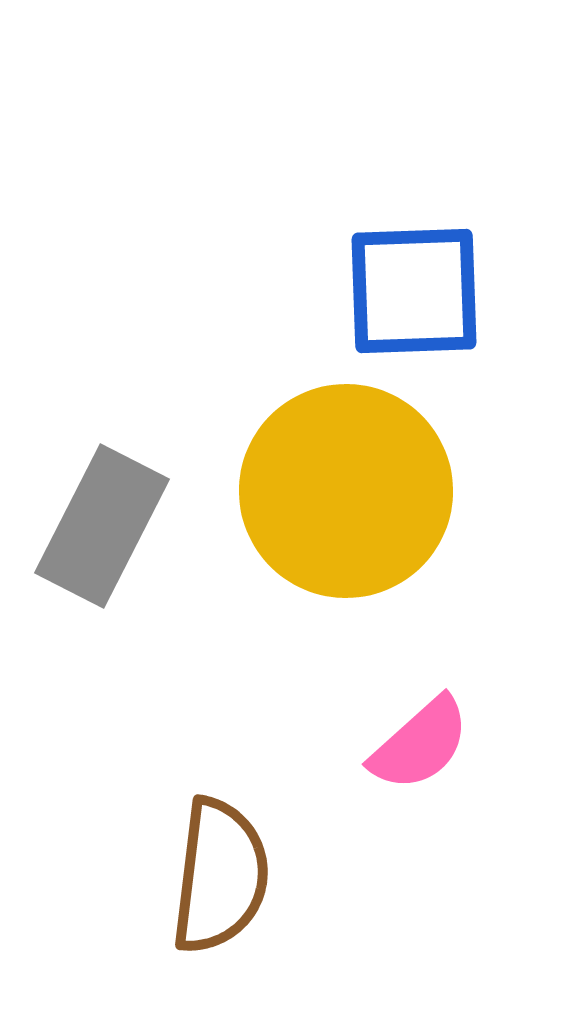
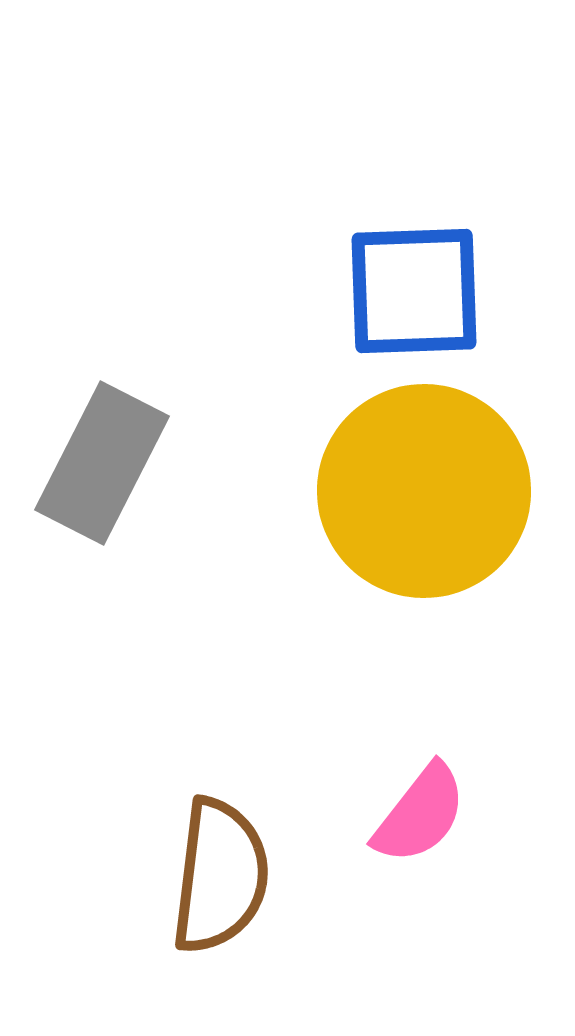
yellow circle: moved 78 px right
gray rectangle: moved 63 px up
pink semicircle: moved 70 px down; rotated 10 degrees counterclockwise
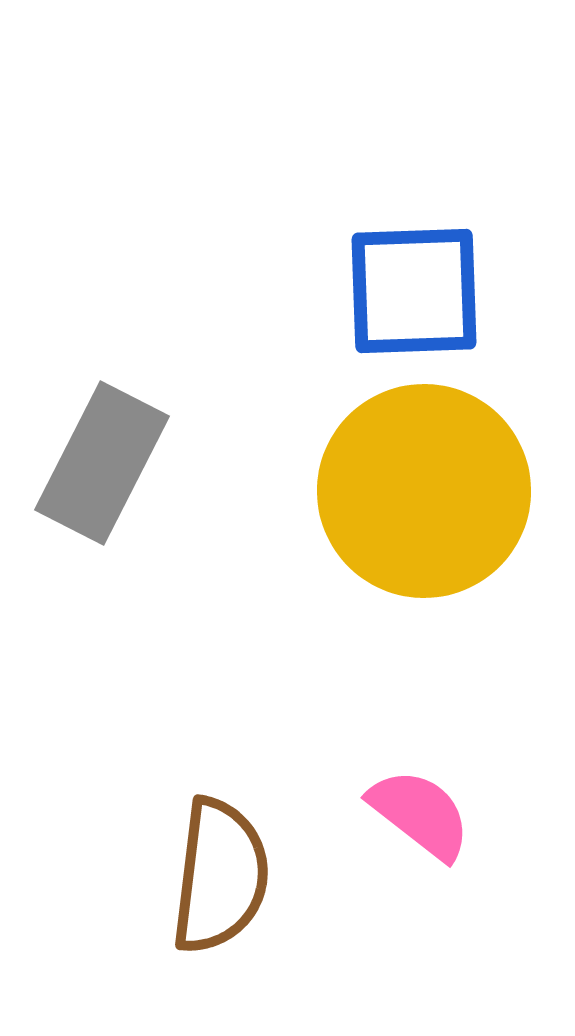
pink semicircle: rotated 90 degrees counterclockwise
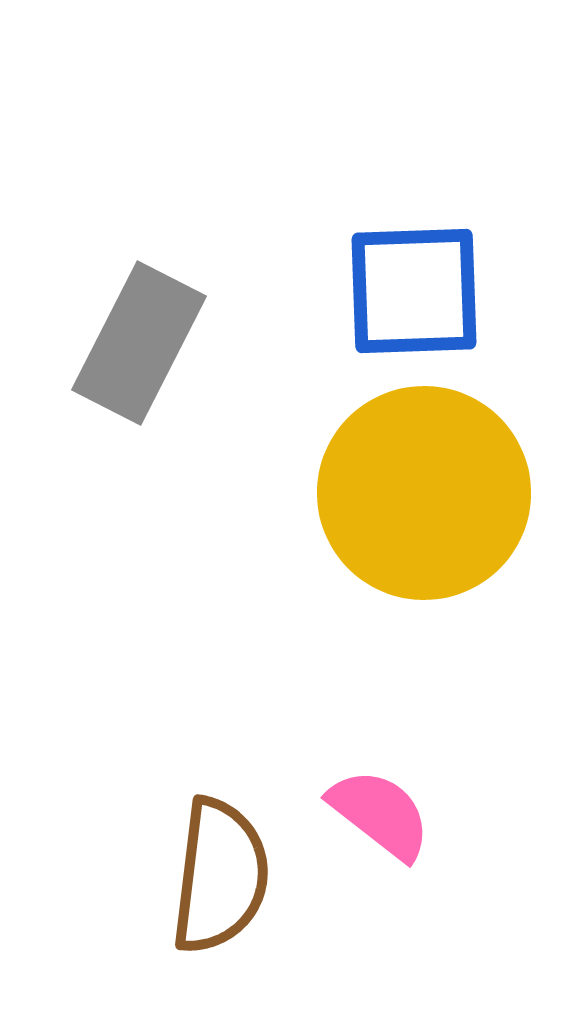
gray rectangle: moved 37 px right, 120 px up
yellow circle: moved 2 px down
pink semicircle: moved 40 px left
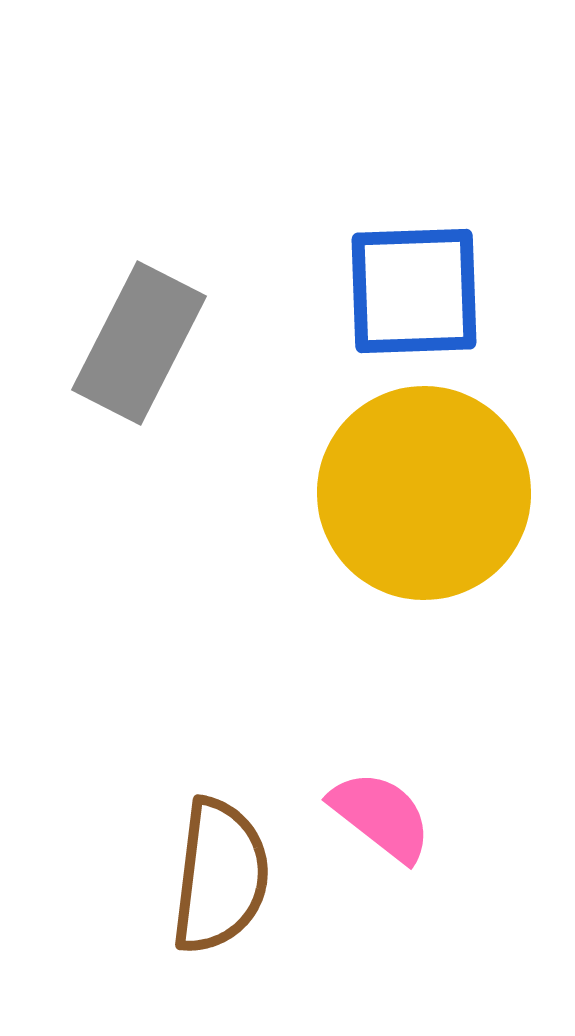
pink semicircle: moved 1 px right, 2 px down
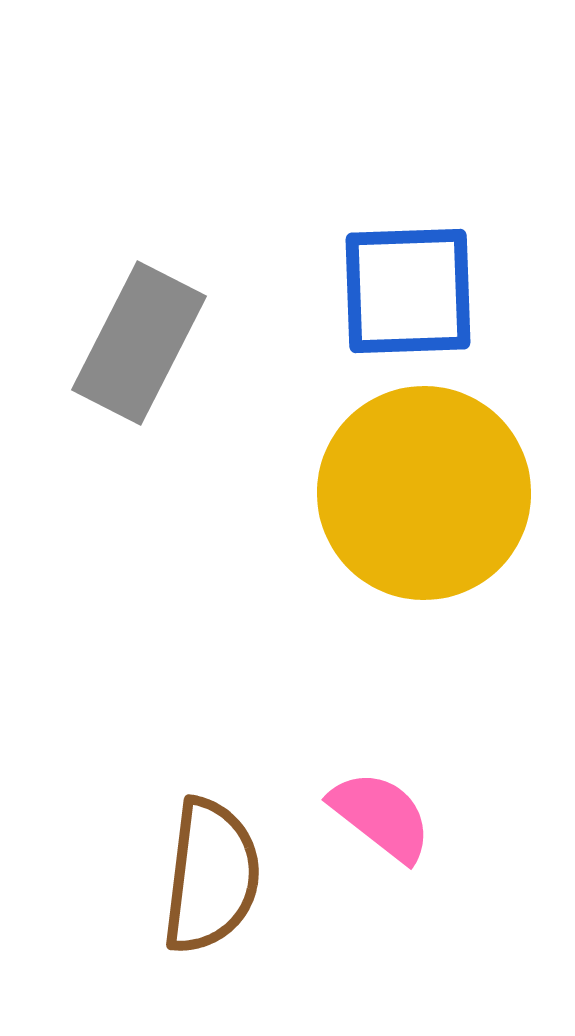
blue square: moved 6 px left
brown semicircle: moved 9 px left
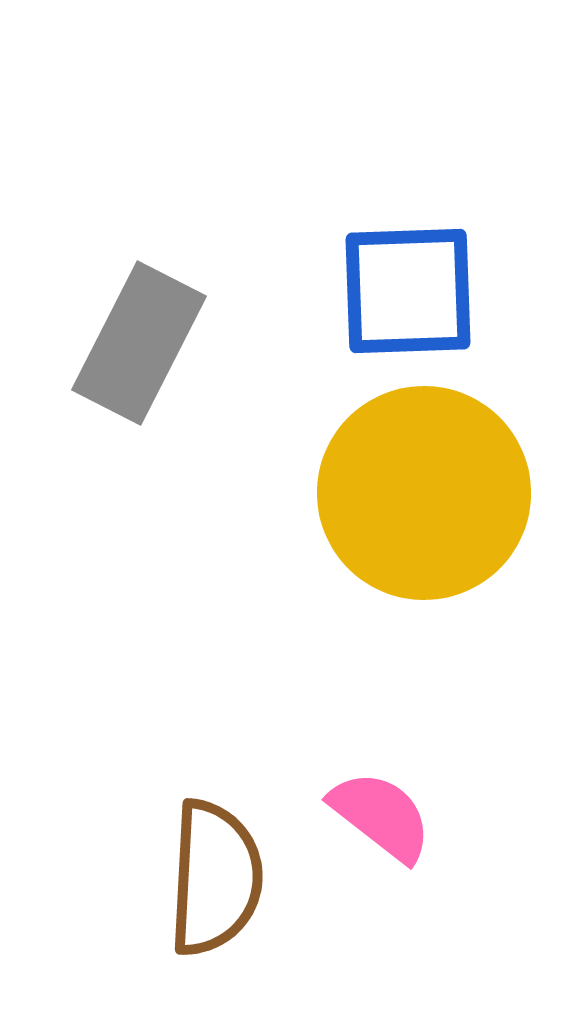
brown semicircle: moved 4 px right, 2 px down; rotated 4 degrees counterclockwise
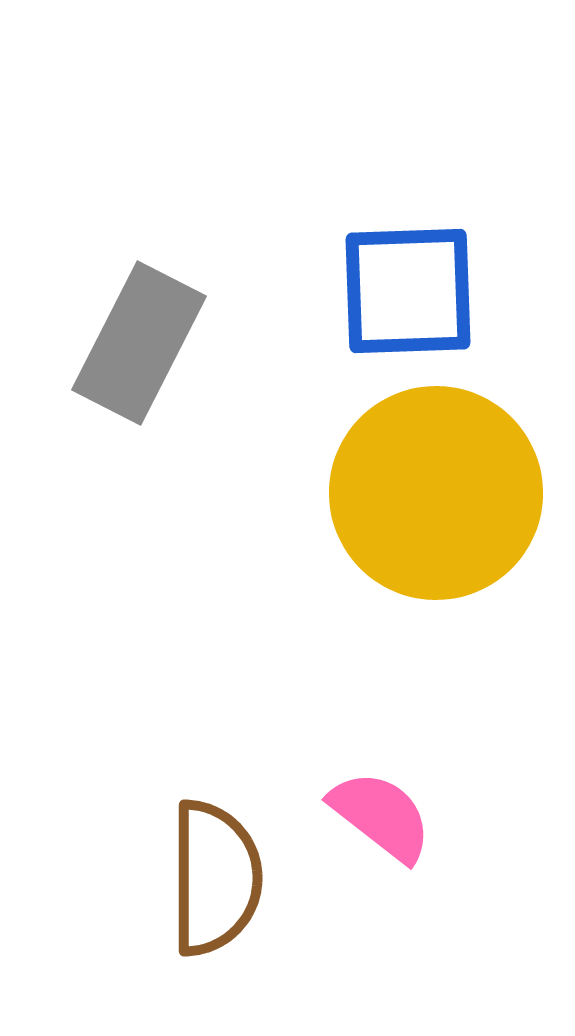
yellow circle: moved 12 px right
brown semicircle: rotated 3 degrees counterclockwise
